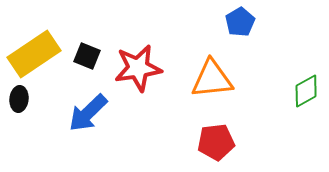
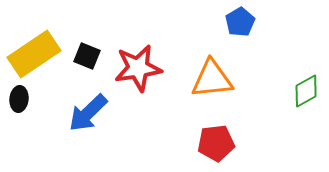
red pentagon: moved 1 px down
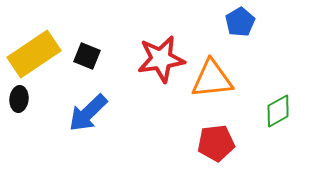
red star: moved 23 px right, 9 px up
green diamond: moved 28 px left, 20 px down
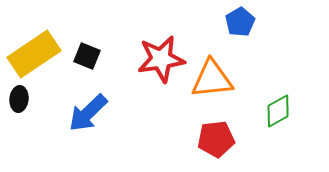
red pentagon: moved 4 px up
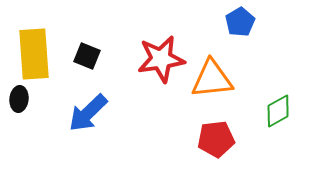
yellow rectangle: rotated 60 degrees counterclockwise
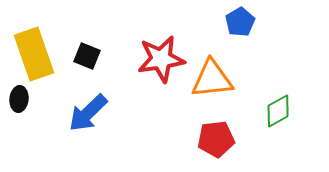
yellow rectangle: rotated 15 degrees counterclockwise
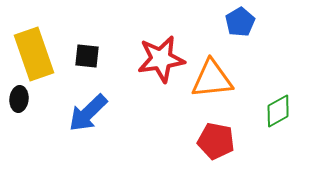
black square: rotated 16 degrees counterclockwise
red pentagon: moved 2 px down; rotated 18 degrees clockwise
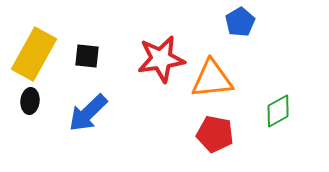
yellow rectangle: rotated 48 degrees clockwise
black ellipse: moved 11 px right, 2 px down
red pentagon: moved 1 px left, 7 px up
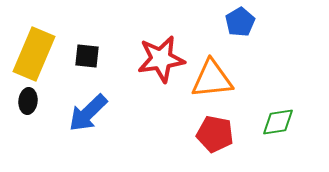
yellow rectangle: rotated 6 degrees counterclockwise
black ellipse: moved 2 px left
green diamond: moved 11 px down; rotated 20 degrees clockwise
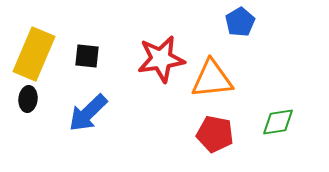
black ellipse: moved 2 px up
